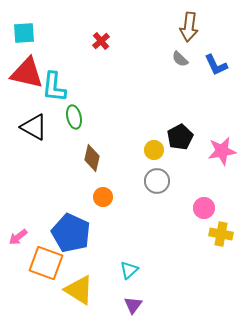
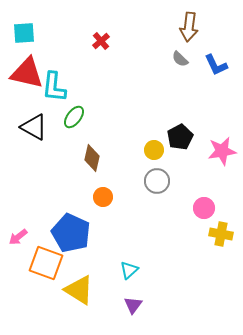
green ellipse: rotated 50 degrees clockwise
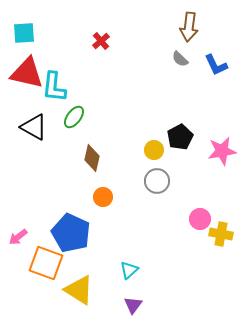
pink circle: moved 4 px left, 11 px down
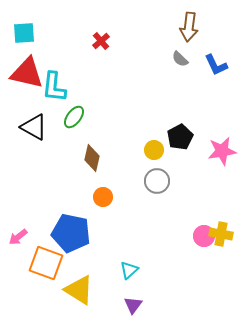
pink circle: moved 4 px right, 17 px down
blue pentagon: rotated 12 degrees counterclockwise
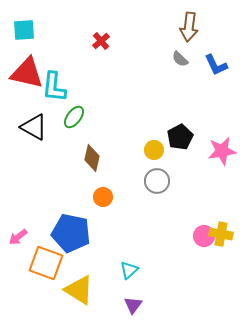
cyan square: moved 3 px up
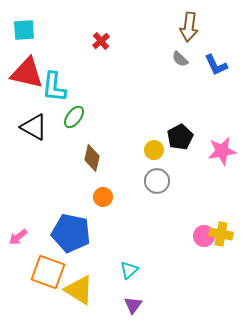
orange square: moved 2 px right, 9 px down
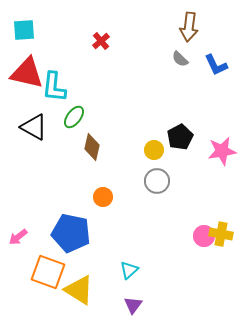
brown diamond: moved 11 px up
